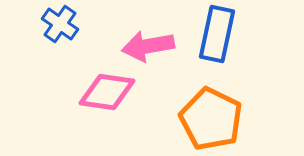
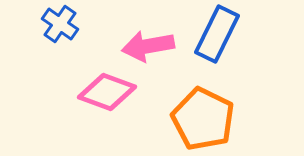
blue rectangle: rotated 14 degrees clockwise
pink diamond: rotated 12 degrees clockwise
orange pentagon: moved 8 px left
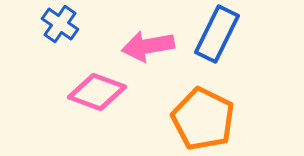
pink diamond: moved 10 px left
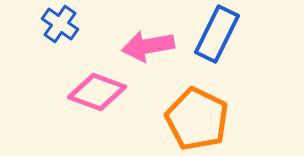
orange pentagon: moved 6 px left
